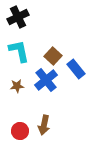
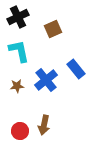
brown square: moved 27 px up; rotated 24 degrees clockwise
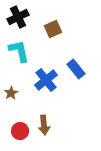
brown star: moved 6 px left, 7 px down; rotated 24 degrees counterclockwise
brown arrow: rotated 18 degrees counterclockwise
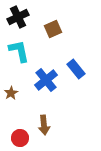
red circle: moved 7 px down
